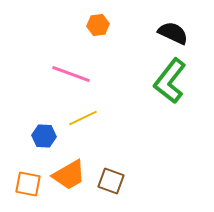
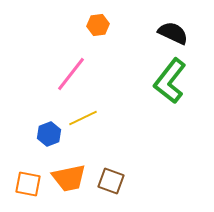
pink line: rotated 72 degrees counterclockwise
blue hexagon: moved 5 px right, 2 px up; rotated 25 degrees counterclockwise
orange trapezoid: moved 3 px down; rotated 18 degrees clockwise
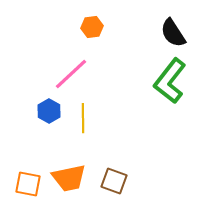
orange hexagon: moved 6 px left, 2 px down
black semicircle: rotated 148 degrees counterclockwise
pink line: rotated 9 degrees clockwise
yellow line: rotated 64 degrees counterclockwise
blue hexagon: moved 23 px up; rotated 10 degrees counterclockwise
brown square: moved 3 px right
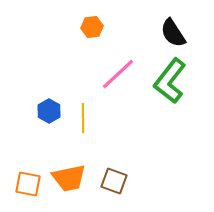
pink line: moved 47 px right
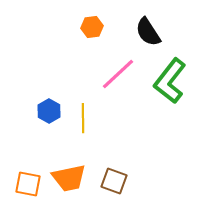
black semicircle: moved 25 px left, 1 px up
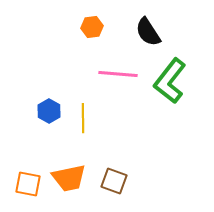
pink line: rotated 48 degrees clockwise
